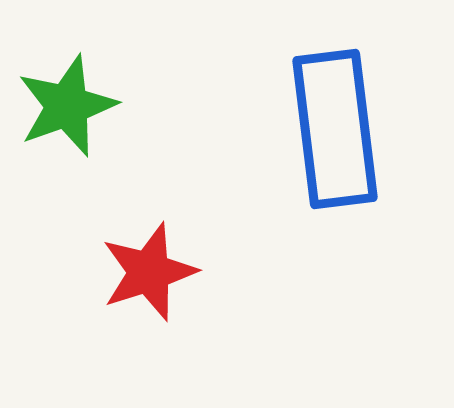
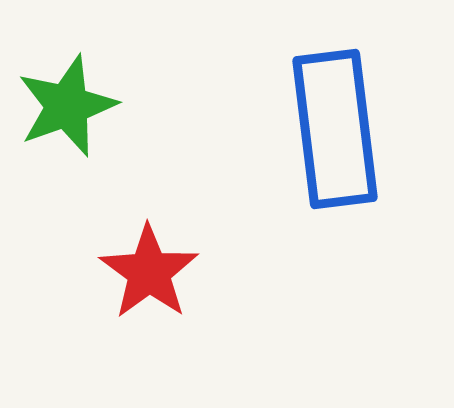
red star: rotated 18 degrees counterclockwise
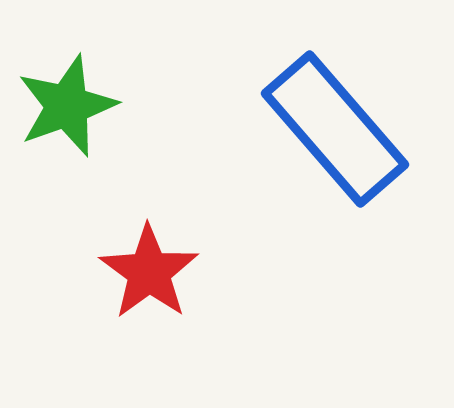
blue rectangle: rotated 34 degrees counterclockwise
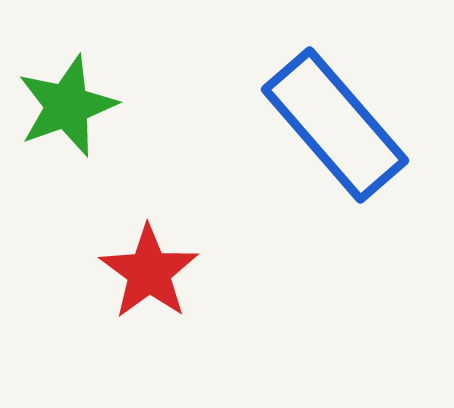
blue rectangle: moved 4 px up
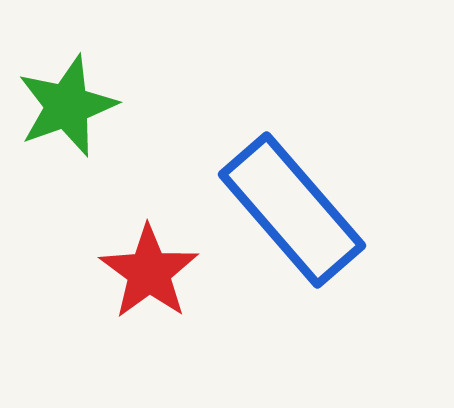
blue rectangle: moved 43 px left, 85 px down
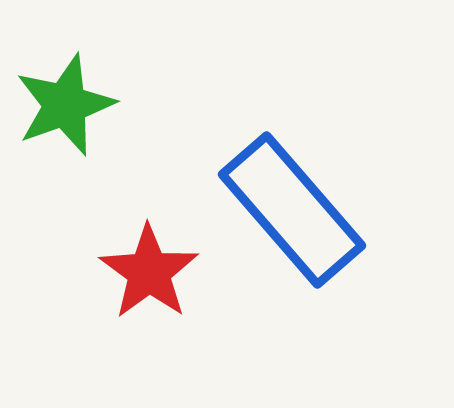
green star: moved 2 px left, 1 px up
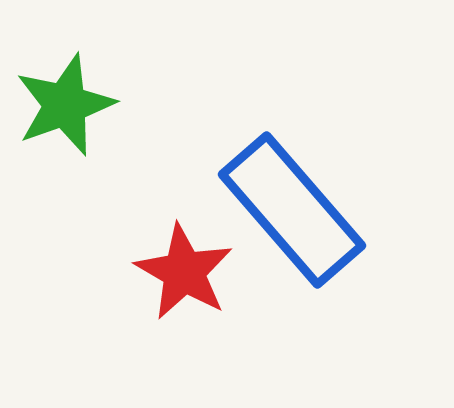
red star: moved 35 px right; rotated 6 degrees counterclockwise
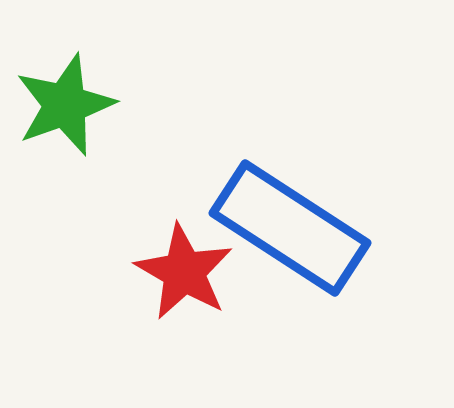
blue rectangle: moved 2 px left, 18 px down; rotated 16 degrees counterclockwise
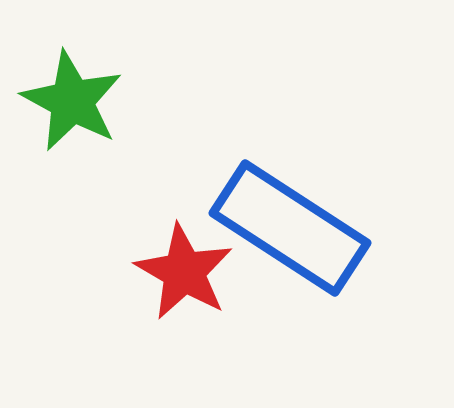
green star: moved 7 px right, 4 px up; rotated 24 degrees counterclockwise
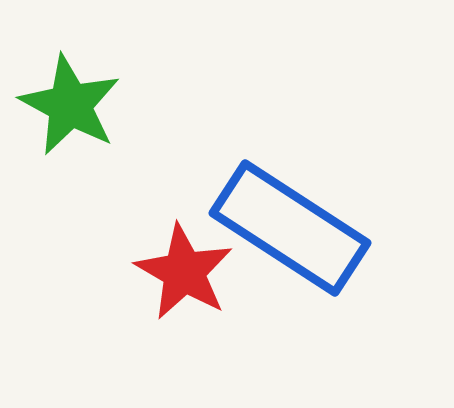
green star: moved 2 px left, 4 px down
